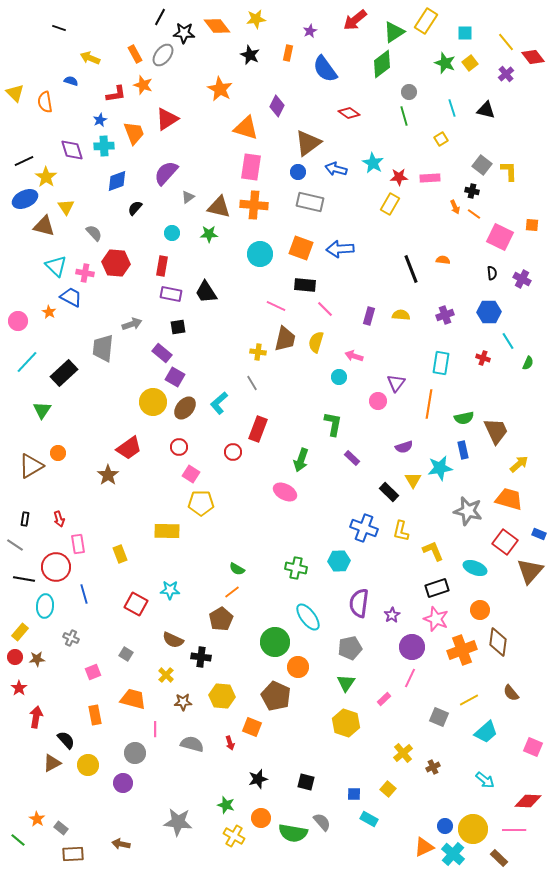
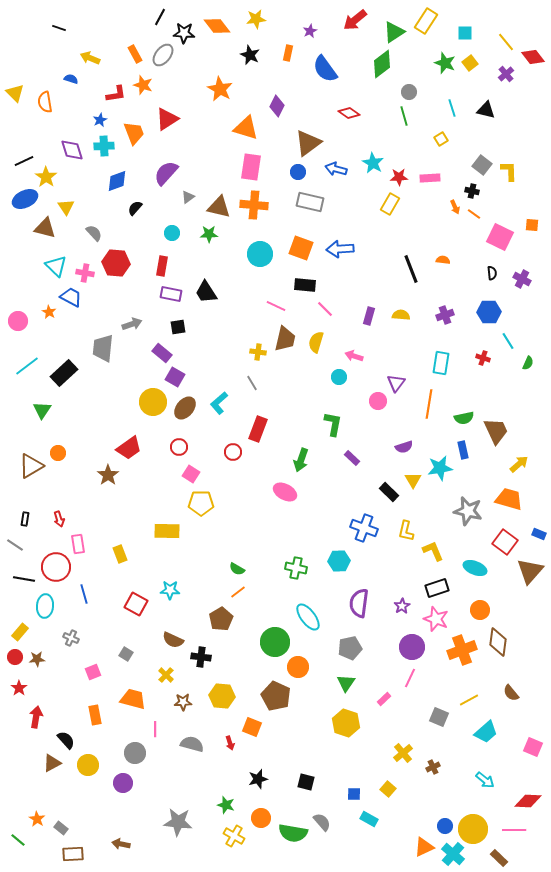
blue semicircle at (71, 81): moved 2 px up
brown triangle at (44, 226): moved 1 px right, 2 px down
cyan line at (27, 362): moved 4 px down; rotated 10 degrees clockwise
yellow L-shape at (401, 531): moved 5 px right
orange line at (232, 592): moved 6 px right
purple star at (392, 615): moved 10 px right, 9 px up
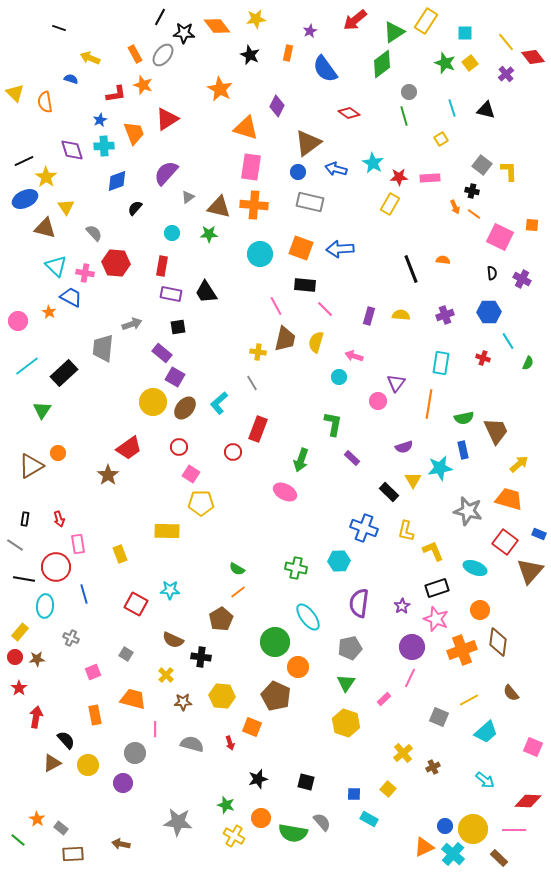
pink line at (276, 306): rotated 36 degrees clockwise
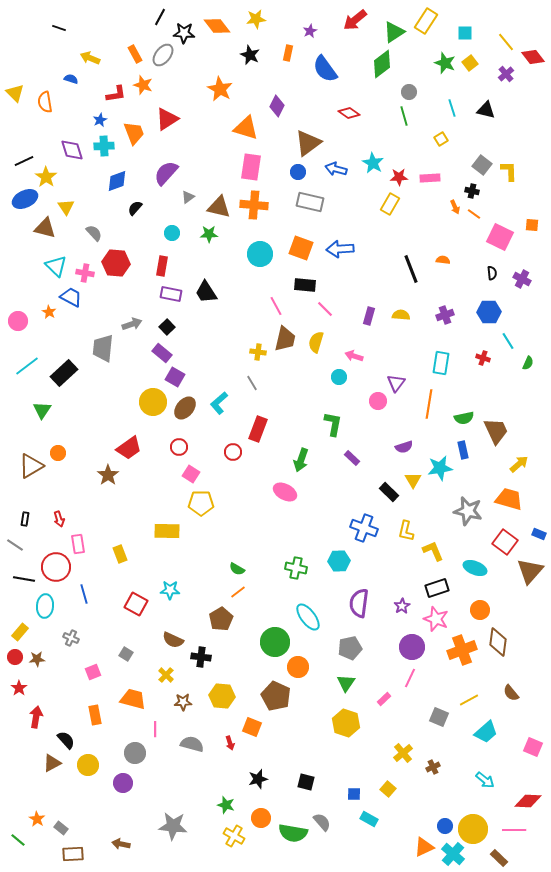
black square at (178, 327): moved 11 px left; rotated 35 degrees counterclockwise
gray star at (178, 822): moved 5 px left, 4 px down
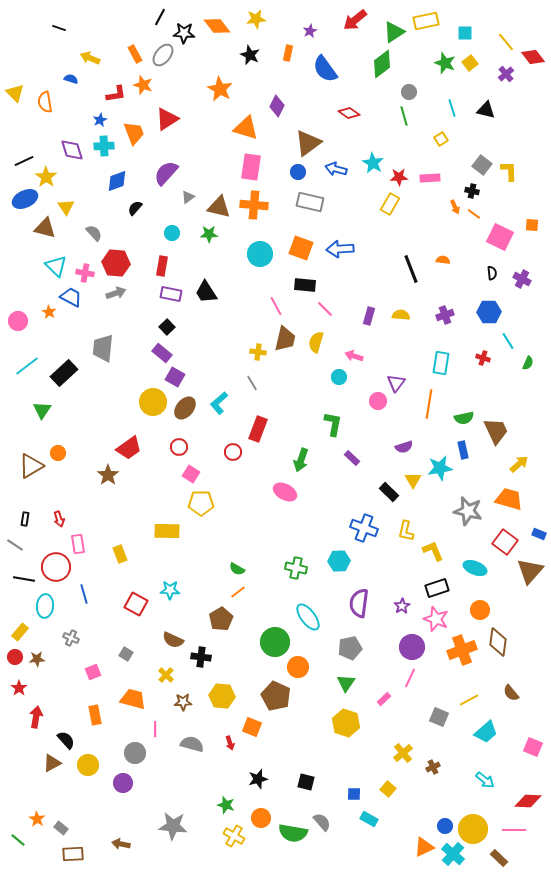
yellow rectangle at (426, 21): rotated 45 degrees clockwise
gray arrow at (132, 324): moved 16 px left, 31 px up
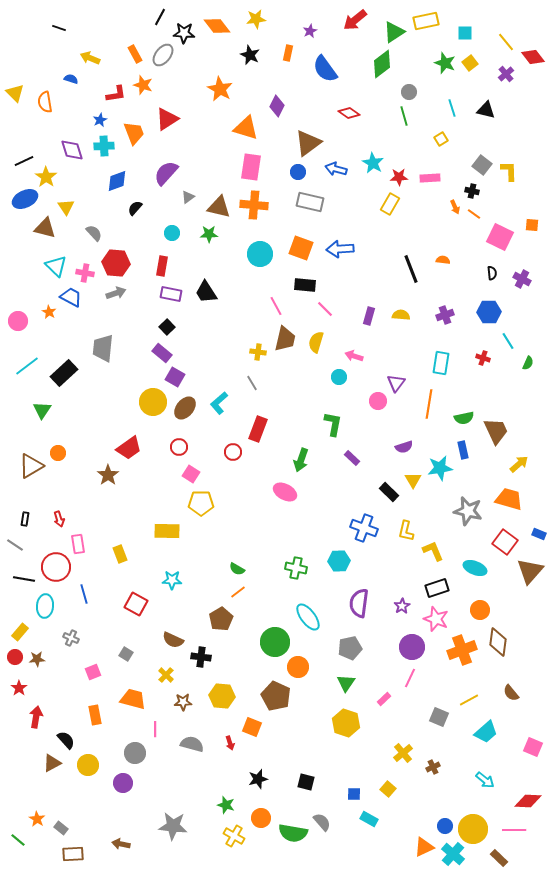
cyan star at (170, 590): moved 2 px right, 10 px up
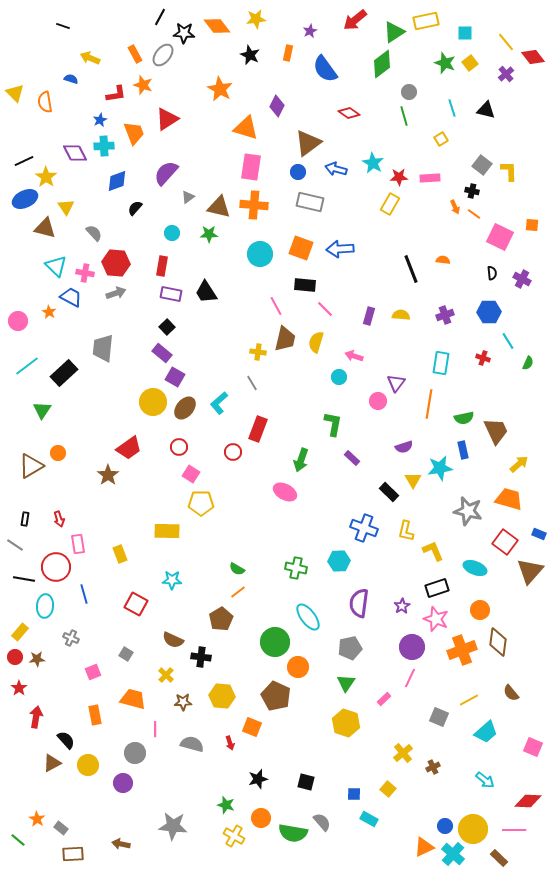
black line at (59, 28): moved 4 px right, 2 px up
purple diamond at (72, 150): moved 3 px right, 3 px down; rotated 10 degrees counterclockwise
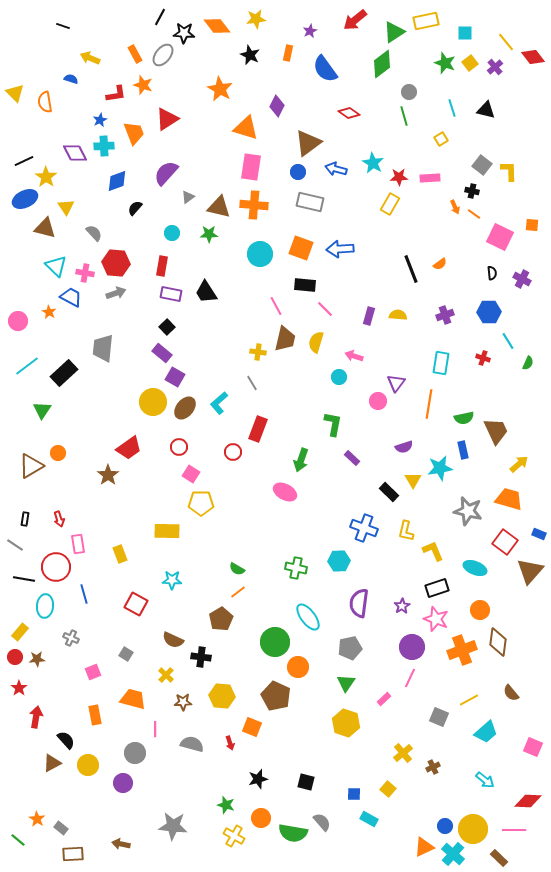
purple cross at (506, 74): moved 11 px left, 7 px up
orange semicircle at (443, 260): moved 3 px left, 4 px down; rotated 136 degrees clockwise
yellow semicircle at (401, 315): moved 3 px left
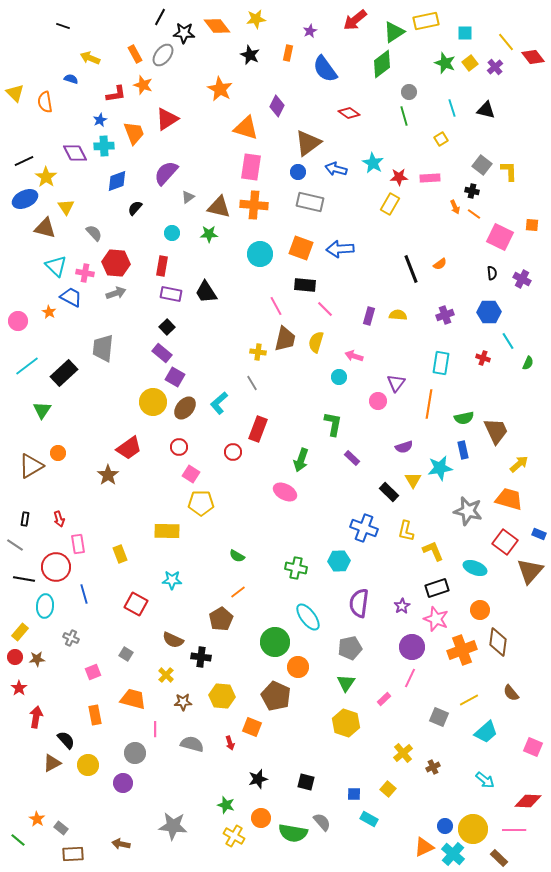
green semicircle at (237, 569): moved 13 px up
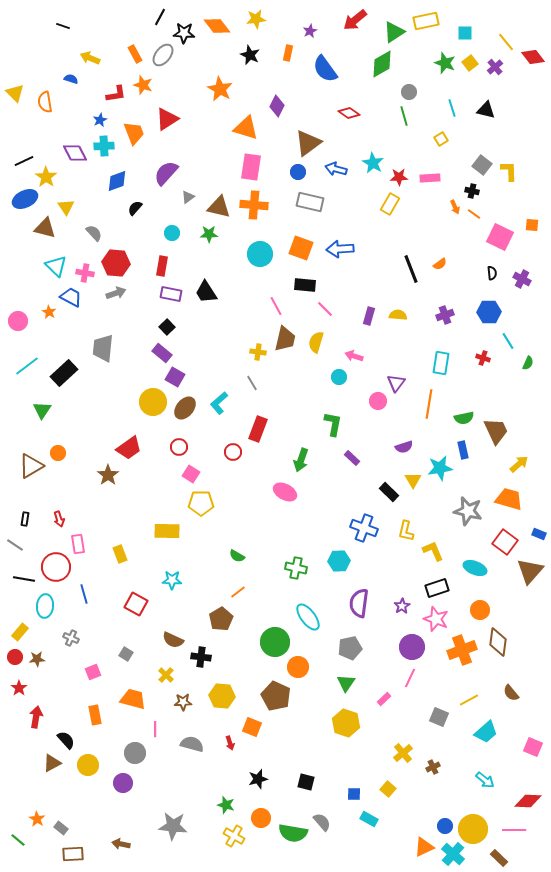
green diamond at (382, 64): rotated 8 degrees clockwise
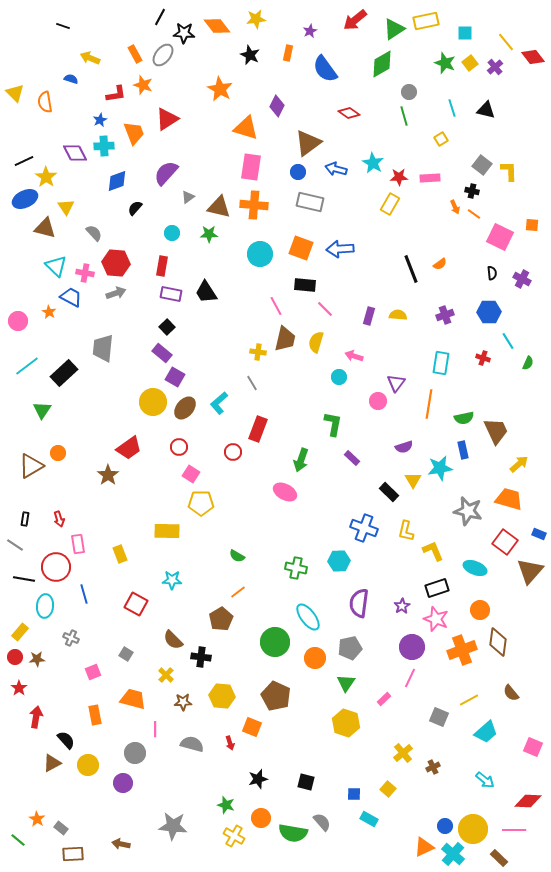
green triangle at (394, 32): moved 3 px up
brown semicircle at (173, 640): rotated 20 degrees clockwise
orange circle at (298, 667): moved 17 px right, 9 px up
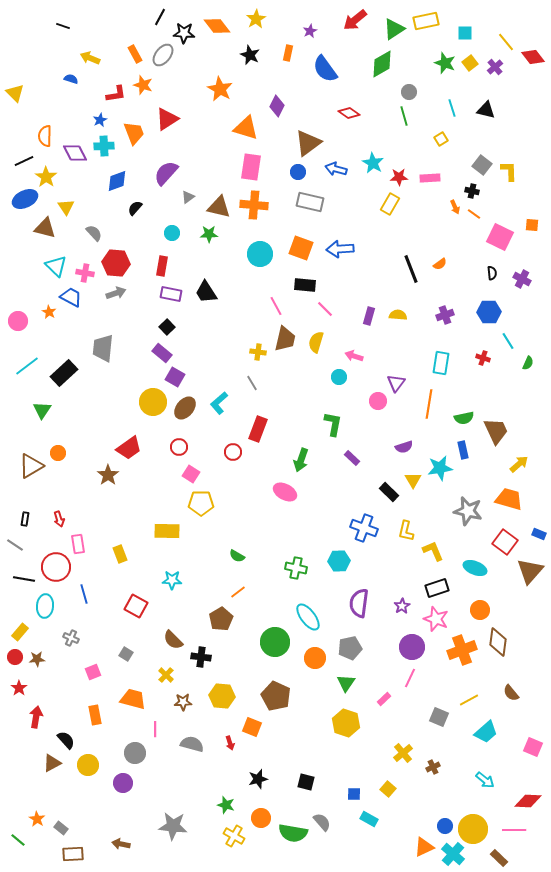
yellow star at (256, 19): rotated 24 degrees counterclockwise
orange semicircle at (45, 102): moved 34 px down; rotated 10 degrees clockwise
red square at (136, 604): moved 2 px down
